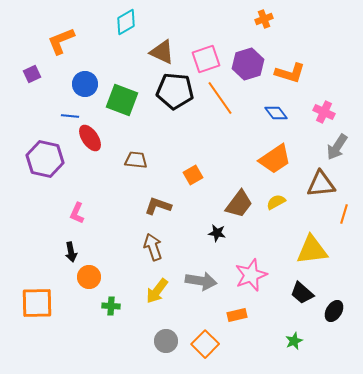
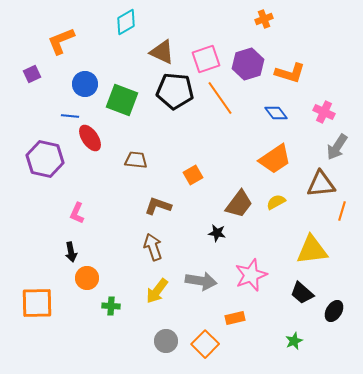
orange line at (344, 214): moved 2 px left, 3 px up
orange circle at (89, 277): moved 2 px left, 1 px down
orange rectangle at (237, 315): moved 2 px left, 3 px down
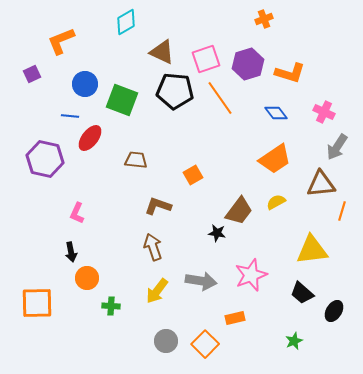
red ellipse at (90, 138): rotated 72 degrees clockwise
brown trapezoid at (239, 204): moved 7 px down
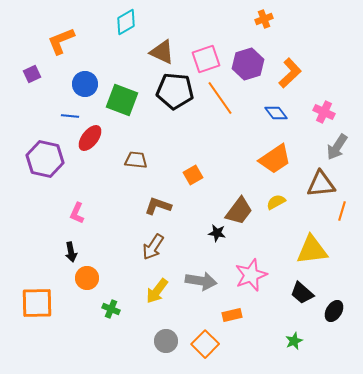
orange L-shape at (290, 73): rotated 60 degrees counterclockwise
brown arrow at (153, 247): rotated 128 degrees counterclockwise
green cross at (111, 306): moved 3 px down; rotated 18 degrees clockwise
orange rectangle at (235, 318): moved 3 px left, 3 px up
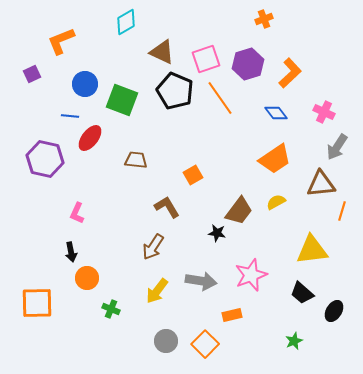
black pentagon at (175, 91): rotated 18 degrees clockwise
brown L-shape at (158, 206): moved 9 px right, 1 px down; rotated 40 degrees clockwise
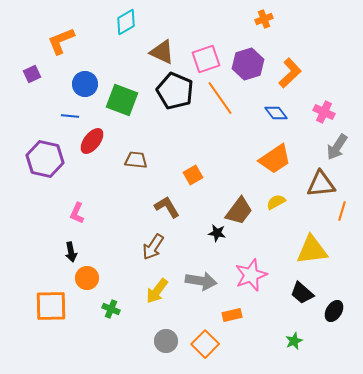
red ellipse at (90, 138): moved 2 px right, 3 px down
orange square at (37, 303): moved 14 px right, 3 px down
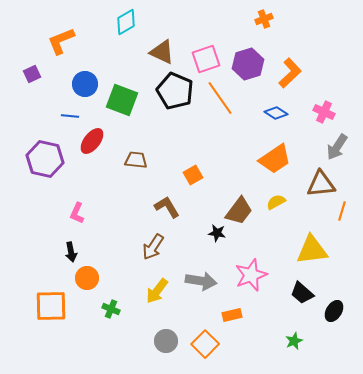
blue diamond at (276, 113): rotated 20 degrees counterclockwise
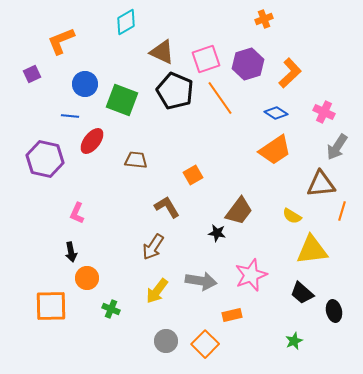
orange trapezoid at (275, 159): moved 9 px up
yellow semicircle at (276, 202): moved 16 px right, 14 px down; rotated 120 degrees counterclockwise
black ellipse at (334, 311): rotated 45 degrees counterclockwise
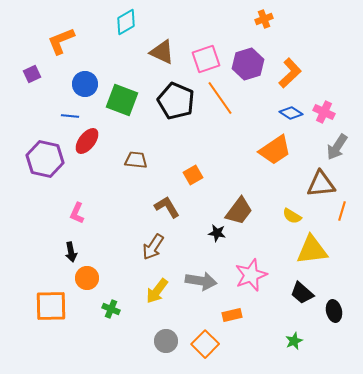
black pentagon at (175, 91): moved 1 px right, 10 px down
blue diamond at (276, 113): moved 15 px right
red ellipse at (92, 141): moved 5 px left
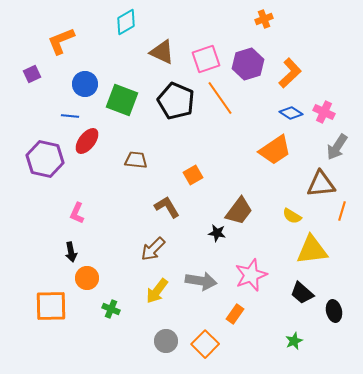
brown arrow at (153, 247): moved 2 px down; rotated 12 degrees clockwise
orange rectangle at (232, 315): moved 3 px right, 1 px up; rotated 42 degrees counterclockwise
